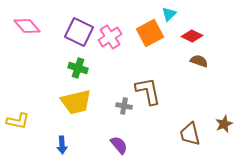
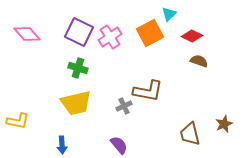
pink diamond: moved 8 px down
brown L-shape: rotated 112 degrees clockwise
yellow trapezoid: moved 1 px down
gray cross: rotated 35 degrees counterclockwise
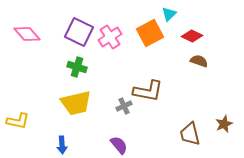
green cross: moved 1 px left, 1 px up
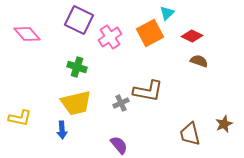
cyan triangle: moved 2 px left, 1 px up
purple square: moved 12 px up
gray cross: moved 3 px left, 3 px up
yellow L-shape: moved 2 px right, 3 px up
blue arrow: moved 15 px up
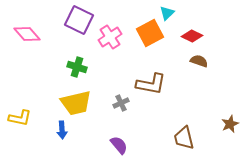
brown L-shape: moved 3 px right, 7 px up
brown star: moved 6 px right
brown trapezoid: moved 6 px left, 4 px down
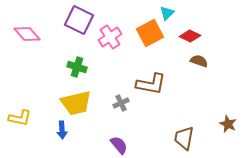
red diamond: moved 2 px left
brown star: moved 2 px left; rotated 24 degrees counterclockwise
brown trapezoid: rotated 25 degrees clockwise
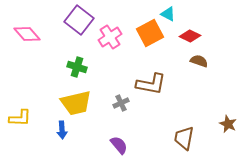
cyan triangle: moved 1 px right, 1 px down; rotated 49 degrees counterclockwise
purple square: rotated 12 degrees clockwise
yellow L-shape: rotated 10 degrees counterclockwise
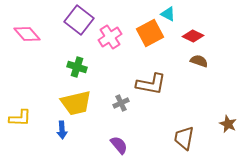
red diamond: moved 3 px right
